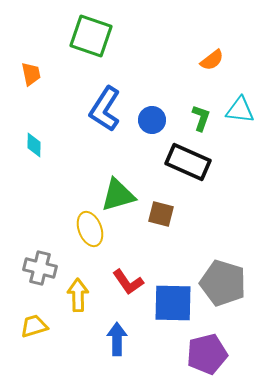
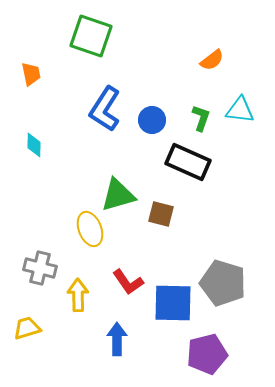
yellow trapezoid: moved 7 px left, 2 px down
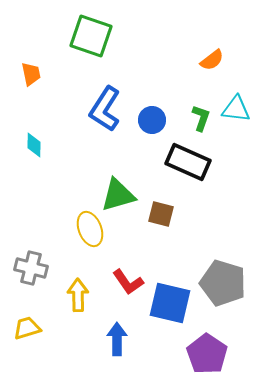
cyan triangle: moved 4 px left, 1 px up
gray cross: moved 9 px left
blue square: moved 3 px left; rotated 12 degrees clockwise
purple pentagon: rotated 24 degrees counterclockwise
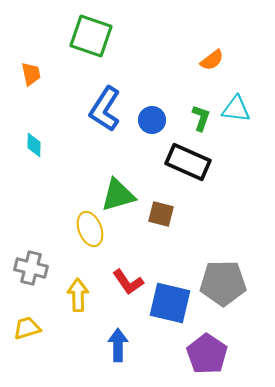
gray pentagon: rotated 18 degrees counterclockwise
blue arrow: moved 1 px right, 6 px down
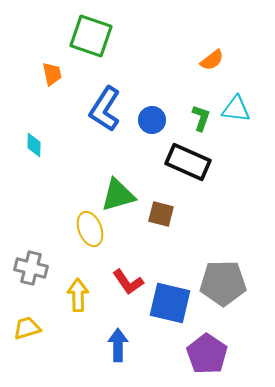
orange trapezoid: moved 21 px right
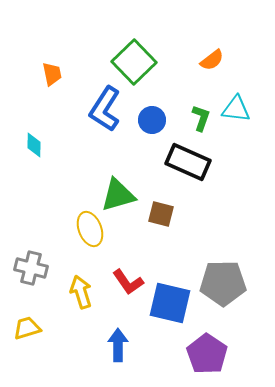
green square: moved 43 px right, 26 px down; rotated 27 degrees clockwise
yellow arrow: moved 3 px right, 3 px up; rotated 16 degrees counterclockwise
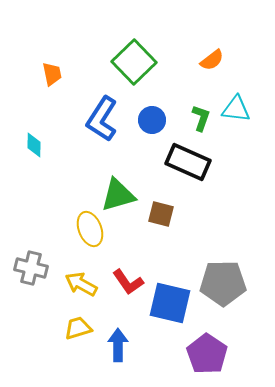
blue L-shape: moved 3 px left, 10 px down
yellow arrow: moved 8 px up; rotated 44 degrees counterclockwise
yellow trapezoid: moved 51 px right
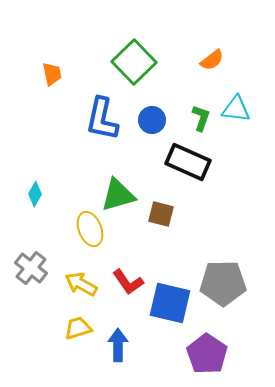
blue L-shape: rotated 21 degrees counterclockwise
cyan diamond: moved 1 px right, 49 px down; rotated 30 degrees clockwise
gray cross: rotated 24 degrees clockwise
